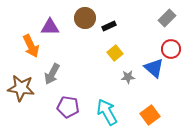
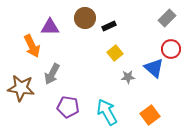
orange arrow: moved 1 px right
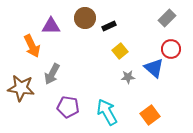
purple triangle: moved 1 px right, 1 px up
yellow square: moved 5 px right, 2 px up
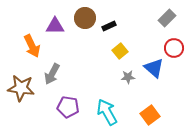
purple triangle: moved 4 px right
red circle: moved 3 px right, 1 px up
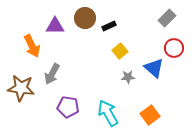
cyan arrow: moved 1 px right, 1 px down
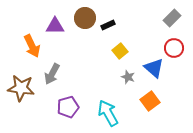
gray rectangle: moved 5 px right
black rectangle: moved 1 px left, 1 px up
gray star: rotated 24 degrees clockwise
purple pentagon: rotated 25 degrees counterclockwise
orange square: moved 14 px up
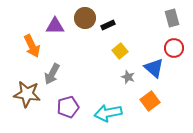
gray rectangle: rotated 60 degrees counterclockwise
brown star: moved 6 px right, 6 px down
cyan arrow: rotated 72 degrees counterclockwise
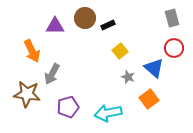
orange arrow: moved 5 px down
orange square: moved 1 px left, 2 px up
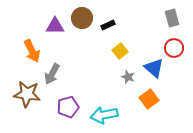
brown circle: moved 3 px left
cyan arrow: moved 4 px left, 2 px down
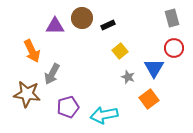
blue triangle: rotated 20 degrees clockwise
